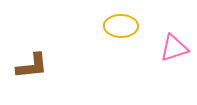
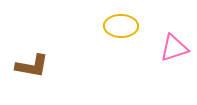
brown L-shape: rotated 16 degrees clockwise
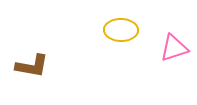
yellow ellipse: moved 4 px down
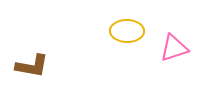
yellow ellipse: moved 6 px right, 1 px down
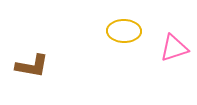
yellow ellipse: moved 3 px left
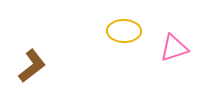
brown L-shape: rotated 48 degrees counterclockwise
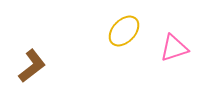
yellow ellipse: rotated 48 degrees counterclockwise
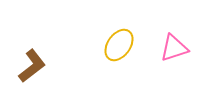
yellow ellipse: moved 5 px left, 14 px down; rotated 8 degrees counterclockwise
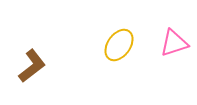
pink triangle: moved 5 px up
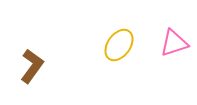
brown L-shape: rotated 16 degrees counterclockwise
